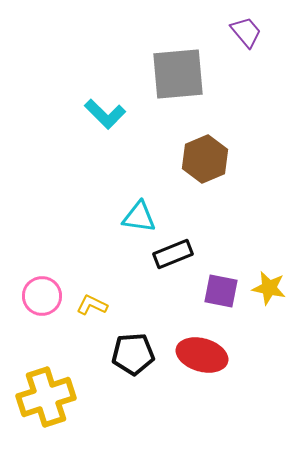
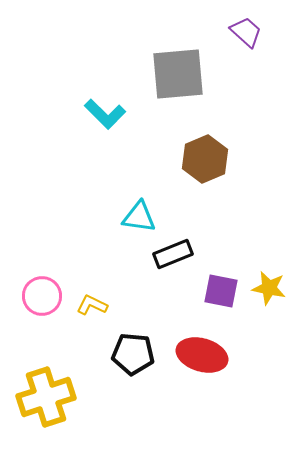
purple trapezoid: rotated 8 degrees counterclockwise
black pentagon: rotated 9 degrees clockwise
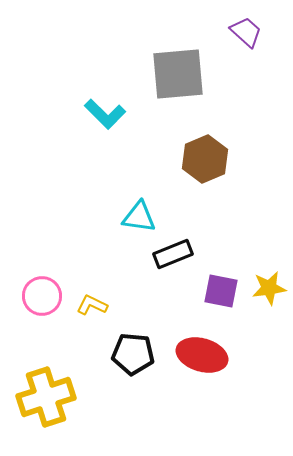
yellow star: rotated 20 degrees counterclockwise
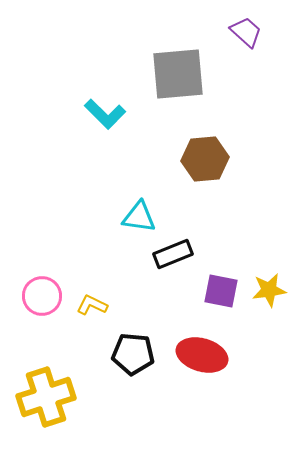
brown hexagon: rotated 18 degrees clockwise
yellow star: moved 2 px down
